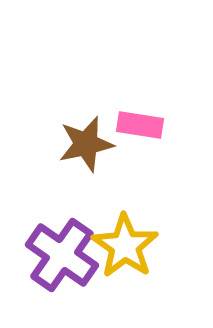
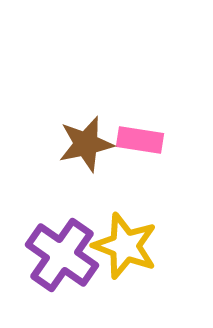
pink rectangle: moved 15 px down
yellow star: rotated 14 degrees counterclockwise
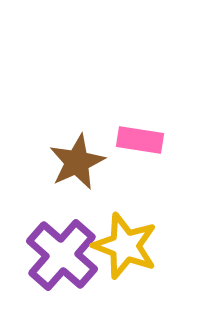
brown star: moved 9 px left, 18 px down; rotated 12 degrees counterclockwise
purple cross: rotated 6 degrees clockwise
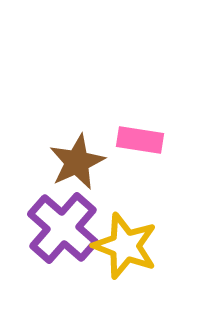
purple cross: moved 1 px right, 27 px up
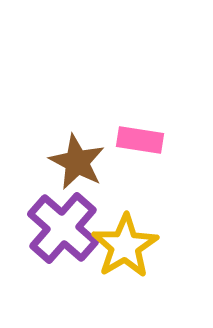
brown star: rotated 20 degrees counterclockwise
yellow star: rotated 20 degrees clockwise
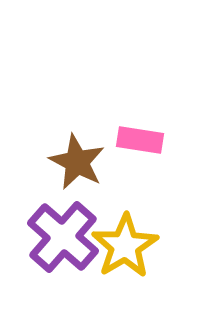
purple cross: moved 9 px down
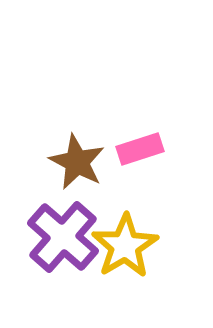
pink rectangle: moved 9 px down; rotated 27 degrees counterclockwise
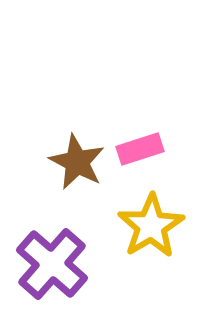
purple cross: moved 11 px left, 27 px down
yellow star: moved 26 px right, 20 px up
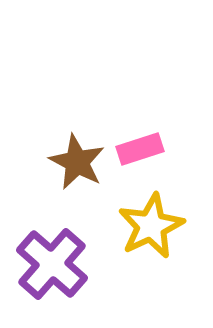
yellow star: rotated 6 degrees clockwise
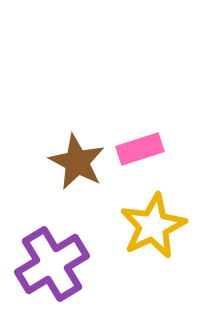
yellow star: moved 2 px right
purple cross: rotated 18 degrees clockwise
